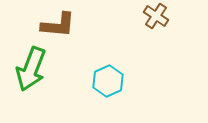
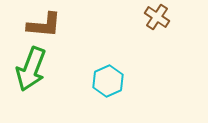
brown cross: moved 1 px right, 1 px down
brown L-shape: moved 14 px left
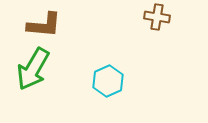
brown cross: rotated 25 degrees counterclockwise
green arrow: moved 2 px right; rotated 9 degrees clockwise
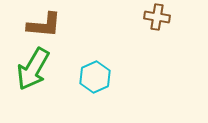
cyan hexagon: moved 13 px left, 4 px up
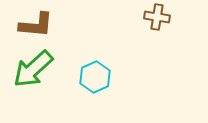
brown L-shape: moved 8 px left
green arrow: rotated 18 degrees clockwise
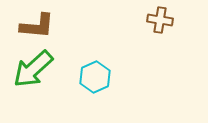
brown cross: moved 3 px right, 3 px down
brown L-shape: moved 1 px right, 1 px down
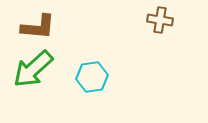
brown L-shape: moved 1 px right, 1 px down
cyan hexagon: moved 3 px left; rotated 16 degrees clockwise
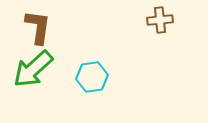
brown cross: rotated 15 degrees counterclockwise
brown L-shape: rotated 87 degrees counterclockwise
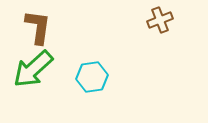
brown cross: rotated 15 degrees counterclockwise
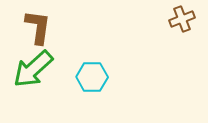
brown cross: moved 22 px right, 1 px up
cyan hexagon: rotated 8 degrees clockwise
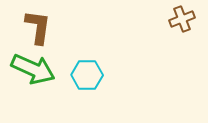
green arrow: rotated 114 degrees counterclockwise
cyan hexagon: moved 5 px left, 2 px up
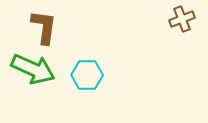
brown L-shape: moved 6 px right
